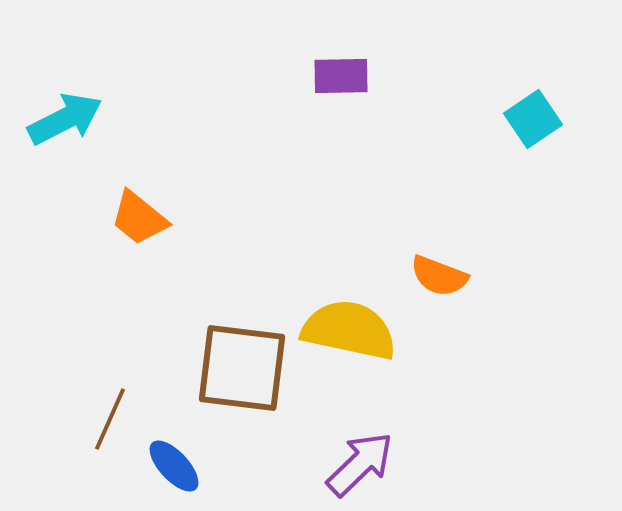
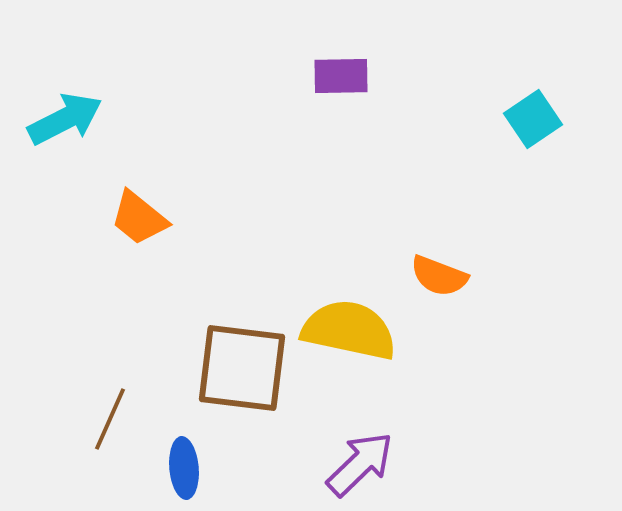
blue ellipse: moved 10 px right, 2 px down; rotated 38 degrees clockwise
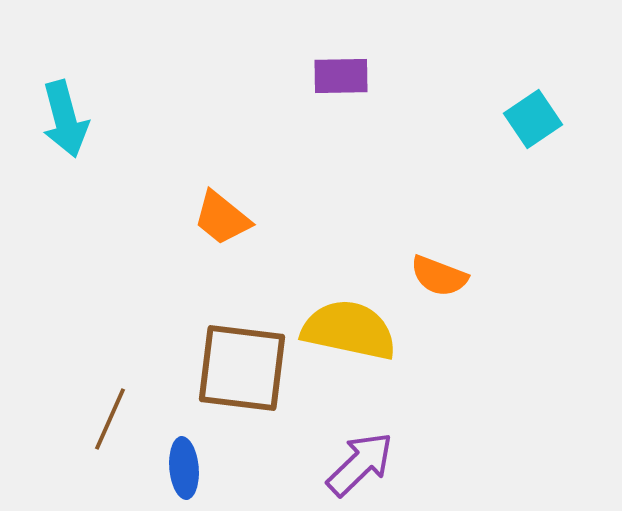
cyan arrow: rotated 102 degrees clockwise
orange trapezoid: moved 83 px right
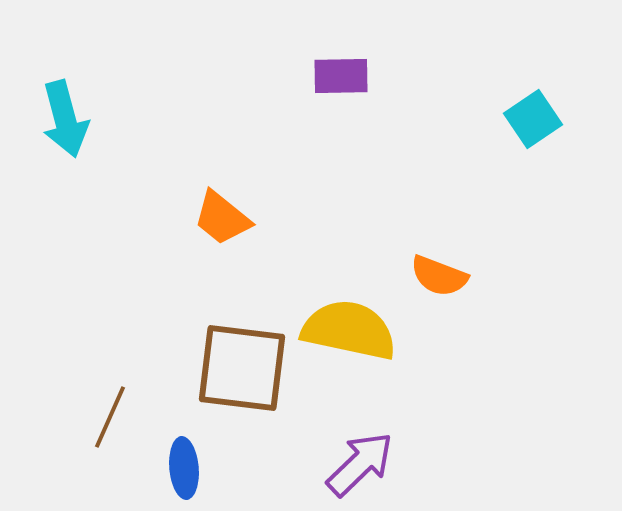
brown line: moved 2 px up
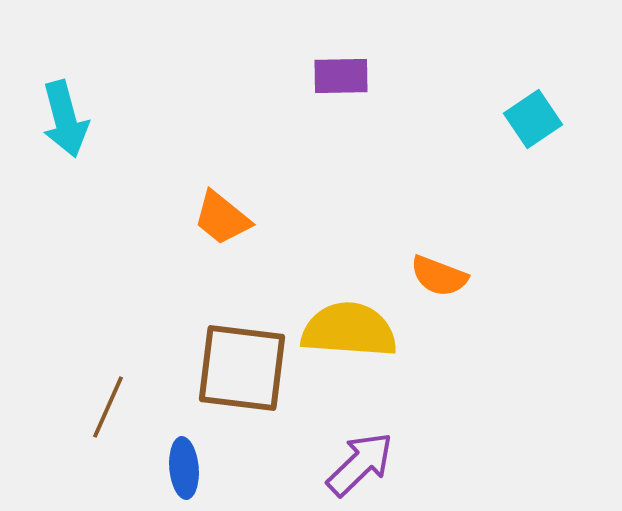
yellow semicircle: rotated 8 degrees counterclockwise
brown line: moved 2 px left, 10 px up
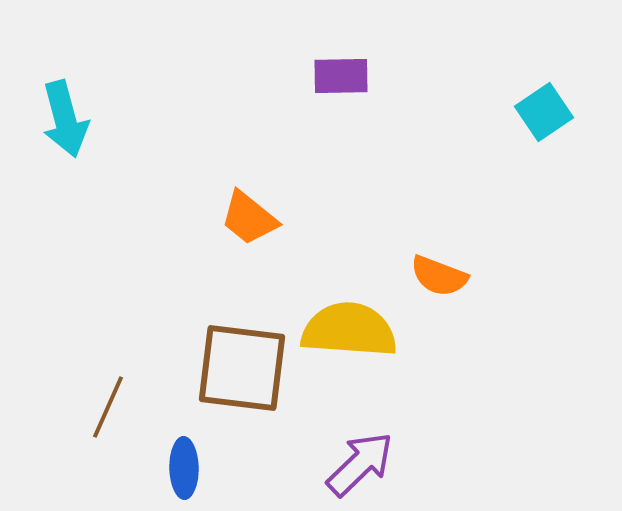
cyan square: moved 11 px right, 7 px up
orange trapezoid: moved 27 px right
blue ellipse: rotated 4 degrees clockwise
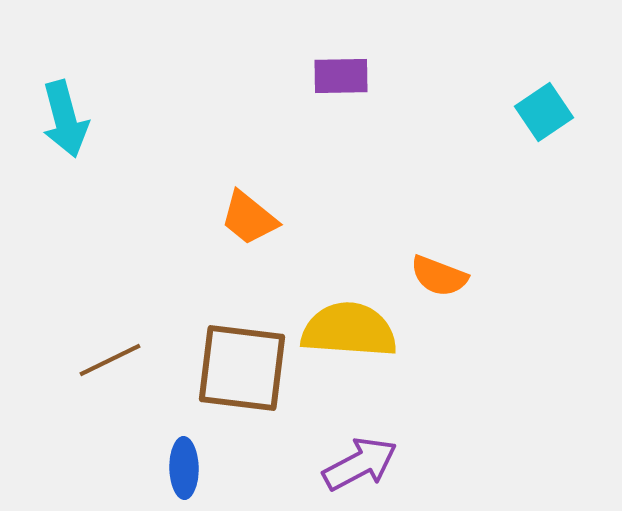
brown line: moved 2 px right, 47 px up; rotated 40 degrees clockwise
purple arrow: rotated 16 degrees clockwise
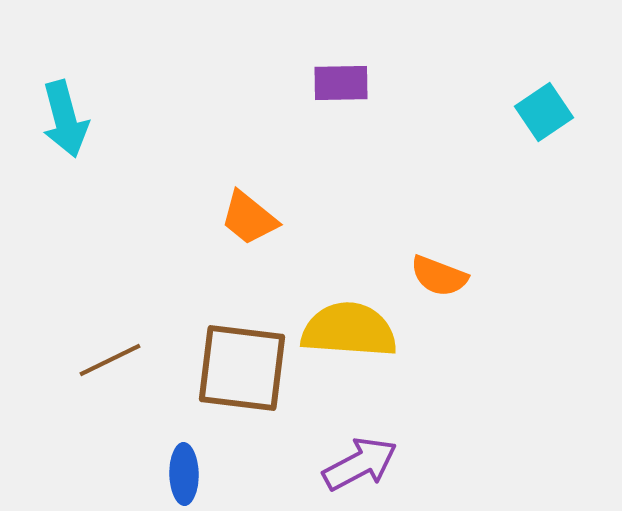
purple rectangle: moved 7 px down
blue ellipse: moved 6 px down
